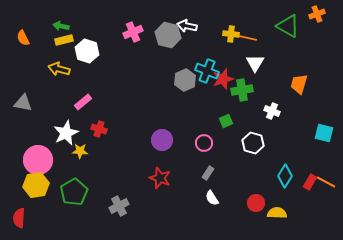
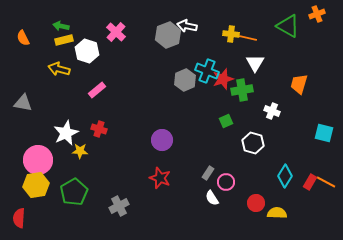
pink cross at (133, 32): moved 17 px left; rotated 24 degrees counterclockwise
gray hexagon at (168, 35): rotated 25 degrees clockwise
pink rectangle at (83, 102): moved 14 px right, 12 px up
pink circle at (204, 143): moved 22 px right, 39 px down
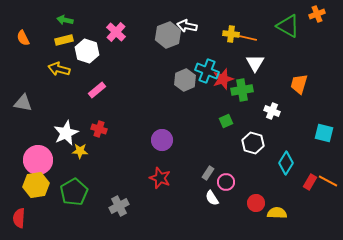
green arrow at (61, 26): moved 4 px right, 6 px up
cyan diamond at (285, 176): moved 1 px right, 13 px up
orange line at (326, 182): moved 2 px right, 1 px up
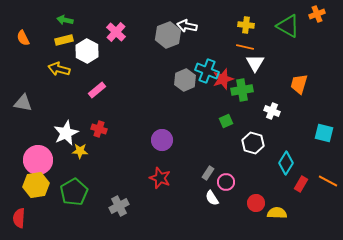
yellow cross at (231, 34): moved 15 px right, 9 px up
orange line at (248, 38): moved 3 px left, 9 px down
white hexagon at (87, 51): rotated 10 degrees clockwise
red rectangle at (310, 182): moved 9 px left, 2 px down
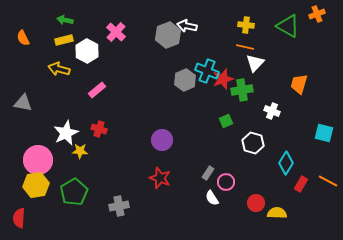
white triangle at (255, 63): rotated 12 degrees clockwise
gray cross at (119, 206): rotated 18 degrees clockwise
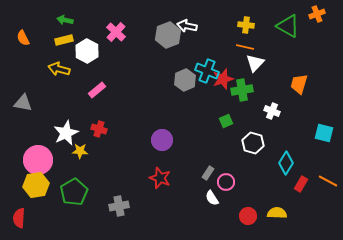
red circle at (256, 203): moved 8 px left, 13 px down
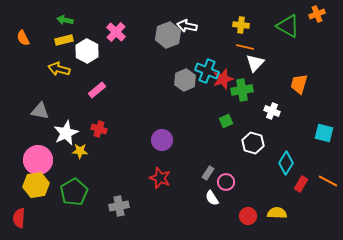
yellow cross at (246, 25): moved 5 px left
gray triangle at (23, 103): moved 17 px right, 8 px down
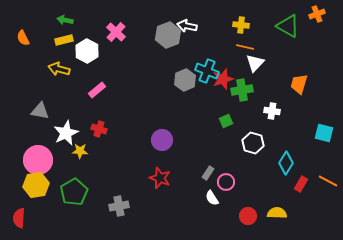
white cross at (272, 111): rotated 14 degrees counterclockwise
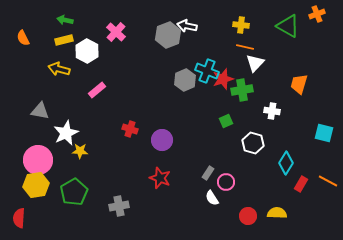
red cross at (99, 129): moved 31 px right
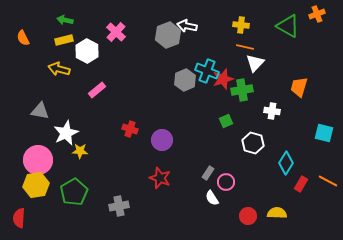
orange trapezoid at (299, 84): moved 3 px down
